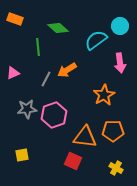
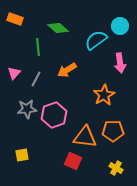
pink triangle: moved 1 px right; rotated 24 degrees counterclockwise
gray line: moved 10 px left
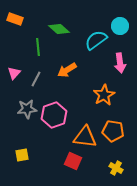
green diamond: moved 1 px right, 1 px down
orange pentagon: rotated 10 degrees clockwise
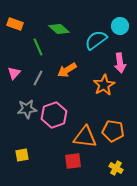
orange rectangle: moved 5 px down
green line: rotated 18 degrees counterclockwise
gray line: moved 2 px right, 1 px up
orange star: moved 10 px up
red square: rotated 30 degrees counterclockwise
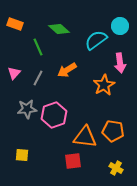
yellow square: rotated 16 degrees clockwise
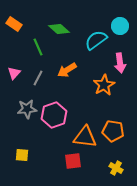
orange rectangle: moved 1 px left; rotated 14 degrees clockwise
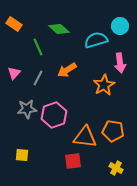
cyan semicircle: rotated 20 degrees clockwise
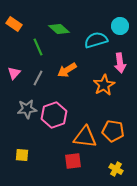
yellow cross: moved 1 px down
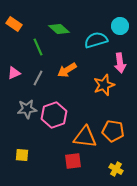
pink triangle: rotated 24 degrees clockwise
orange star: rotated 10 degrees clockwise
